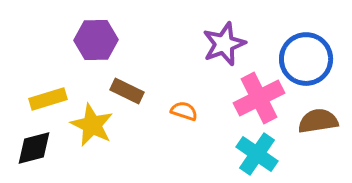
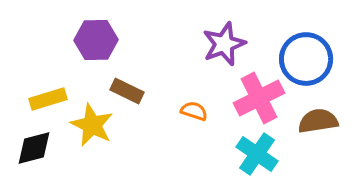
orange semicircle: moved 10 px right
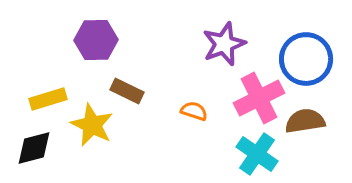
brown semicircle: moved 13 px left
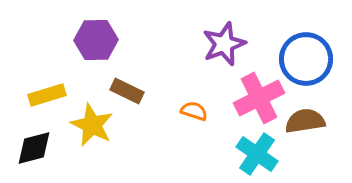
yellow rectangle: moved 1 px left, 4 px up
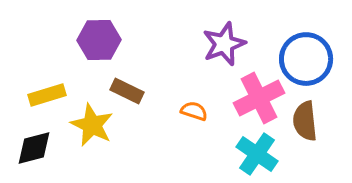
purple hexagon: moved 3 px right
brown semicircle: rotated 87 degrees counterclockwise
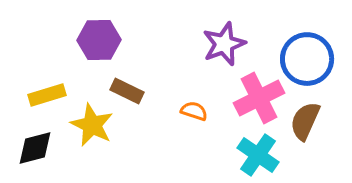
blue circle: moved 1 px right
brown semicircle: rotated 30 degrees clockwise
black diamond: moved 1 px right
cyan cross: moved 1 px right, 1 px down
